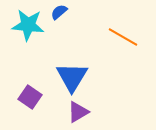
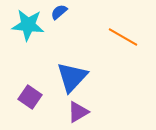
blue triangle: rotated 12 degrees clockwise
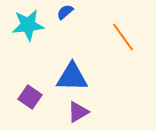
blue semicircle: moved 6 px right
cyan star: rotated 12 degrees counterclockwise
orange line: rotated 24 degrees clockwise
blue triangle: rotated 48 degrees clockwise
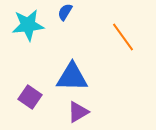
blue semicircle: rotated 18 degrees counterclockwise
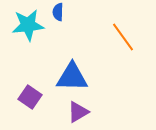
blue semicircle: moved 7 px left; rotated 30 degrees counterclockwise
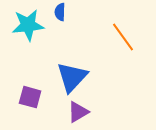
blue semicircle: moved 2 px right
blue triangle: rotated 48 degrees counterclockwise
purple square: rotated 20 degrees counterclockwise
